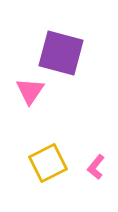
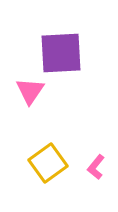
purple square: rotated 18 degrees counterclockwise
yellow square: rotated 9 degrees counterclockwise
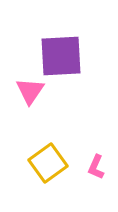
purple square: moved 3 px down
pink L-shape: rotated 15 degrees counterclockwise
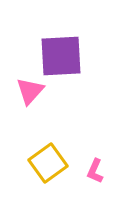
pink triangle: rotated 8 degrees clockwise
pink L-shape: moved 1 px left, 4 px down
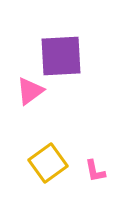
pink triangle: rotated 12 degrees clockwise
pink L-shape: rotated 35 degrees counterclockwise
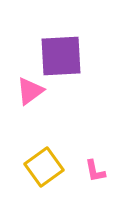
yellow square: moved 4 px left, 4 px down
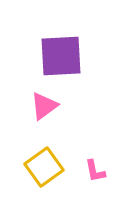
pink triangle: moved 14 px right, 15 px down
